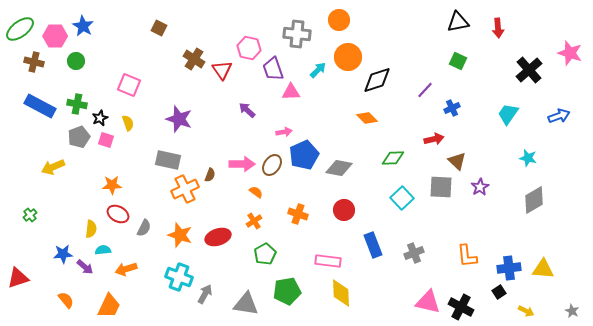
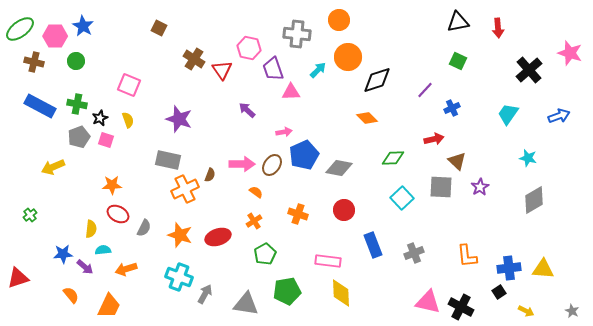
yellow semicircle at (128, 123): moved 3 px up
orange semicircle at (66, 300): moved 5 px right, 5 px up
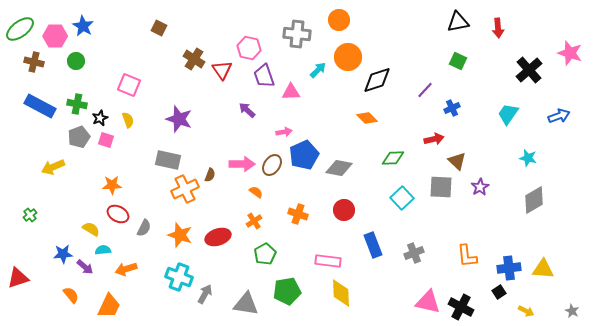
purple trapezoid at (273, 69): moved 9 px left, 7 px down
yellow semicircle at (91, 229): rotated 66 degrees counterclockwise
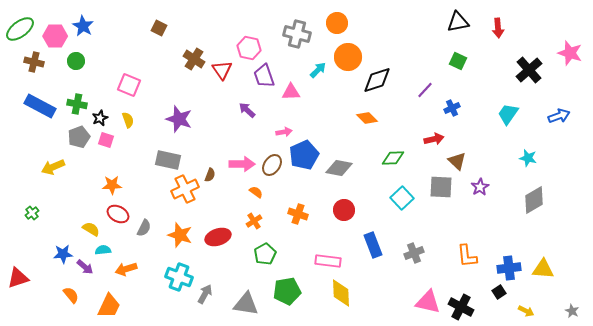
orange circle at (339, 20): moved 2 px left, 3 px down
gray cross at (297, 34): rotated 8 degrees clockwise
green cross at (30, 215): moved 2 px right, 2 px up
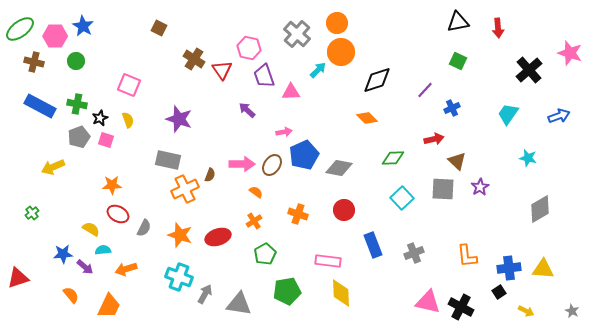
gray cross at (297, 34): rotated 28 degrees clockwise
orange circle at (348, 57): moved 7 px left, 5 px up
gray square at (441, 187): moved 2 px right, 2 px down
gray diamond at (534, 200): moved 6 px right, 9 px down
gray triangle at (246, 304): moved 7 px left
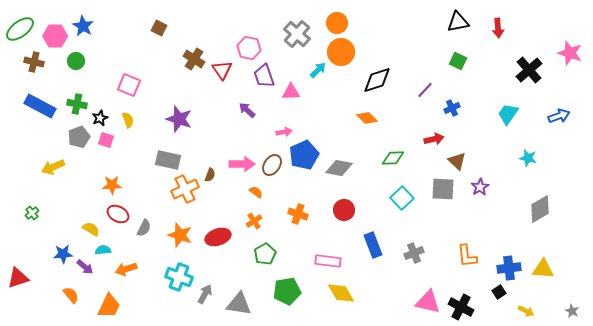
yellow diamond at (341, 293): rotated 28 degrees counterclockwise
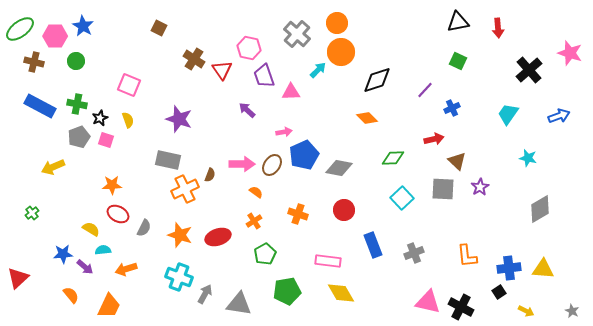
red triangle at (18, 278): rotated 25 degrees counterclockwise
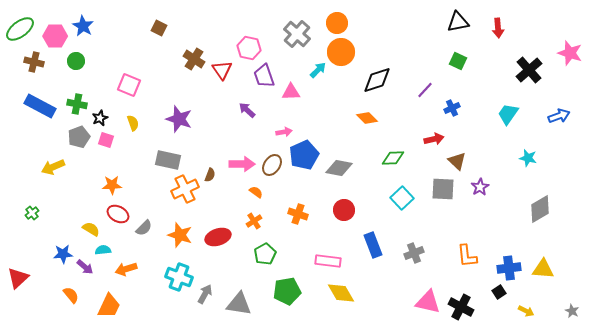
yellow semicircle at (128, 120): moved 5 px right, 3 px down
gray semicircle at (144, 228): rotated 18 degrees clockwise
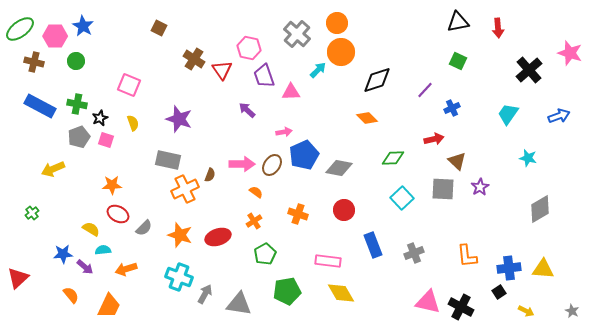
yellow arrow at (53, 167): moved 2 px down
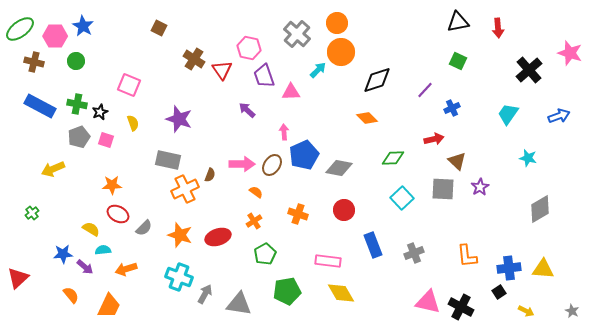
black star at (100, 118): moved 6 px up
pink arrow at (284, 132): rotated 84 degrees counterclockwise
